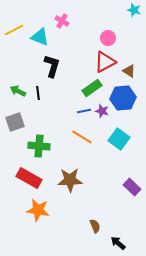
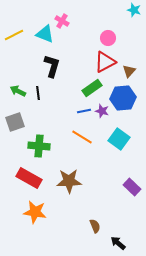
yellow line: moved 5 px down
cyan triangle: moved 5 px right, 3 px up
brown triangle: rotated 40 degrees clockwise
brown star: moved 1 px left, 1 px down
orange star: moved 3 px left, 2 px down
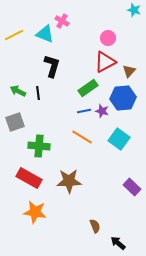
green rectangle: moved 4 px left
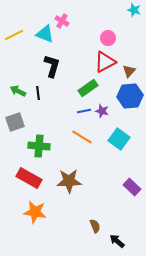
blue hexagon: moved 7 px right, 2 px up
black arrow: moved 1 px left, 2 px up
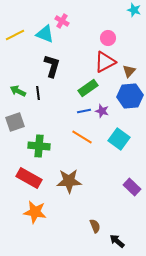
yellow line: moved 1 px right
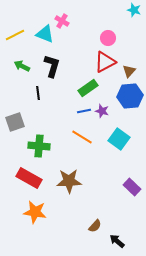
green arrow: moved 4 px right, 25 px up
brown semicircle: rotated 64 degrees clockwise
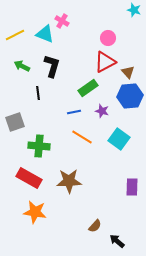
brown triangle: moved 1 px left, 1 px down; rotated 24 degrees counterclockwise
blue line: moved 10 px left, 1 px down
purple rectangle: rotated 48 degrees clockwise
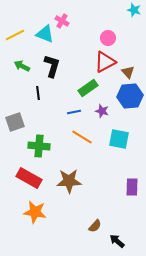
cyan square: rotated 25 degrees counterclockwise
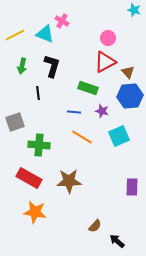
green arrow: rotated 105 degrees counterclockwise
green rectangle: rotated 54 degrees clockwise
blue line: rotated 16 degrees clockwise
cyan square: moved 3 px up; rotated 35 degrees counterclockwise
green cross: moved 1 px up
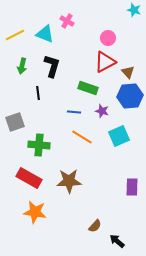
pink cross: moved 5 px right
